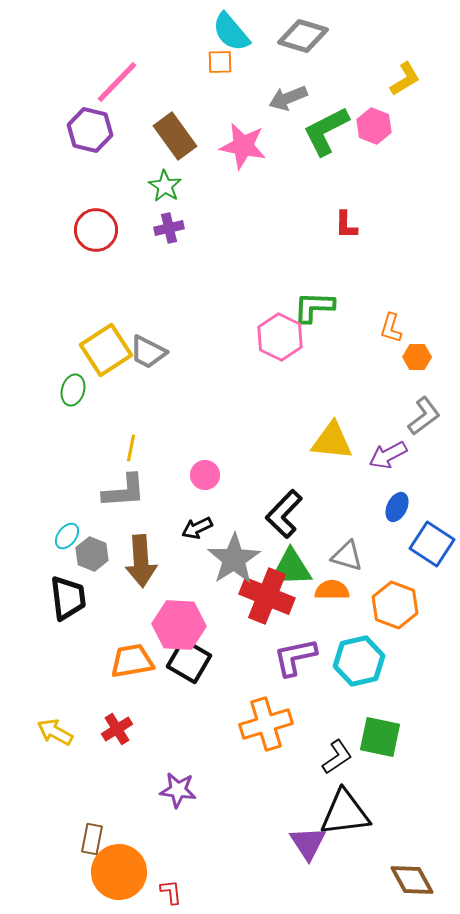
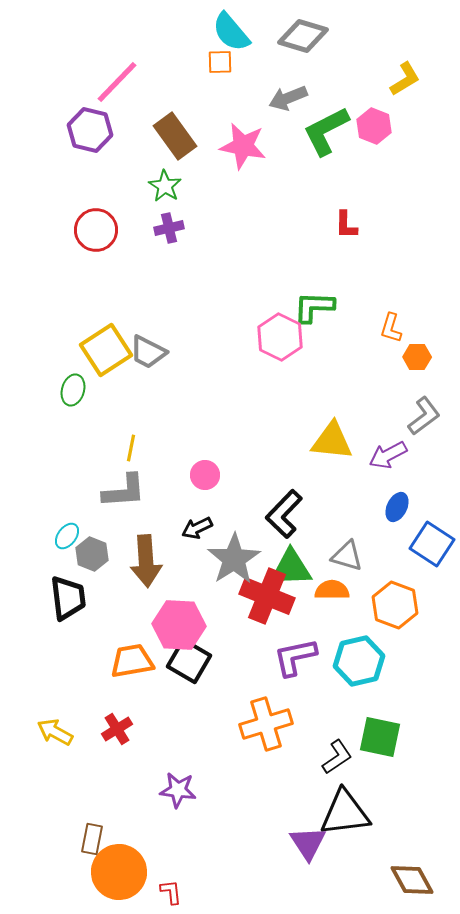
brown arrow at (141, 561): moved 5 px right
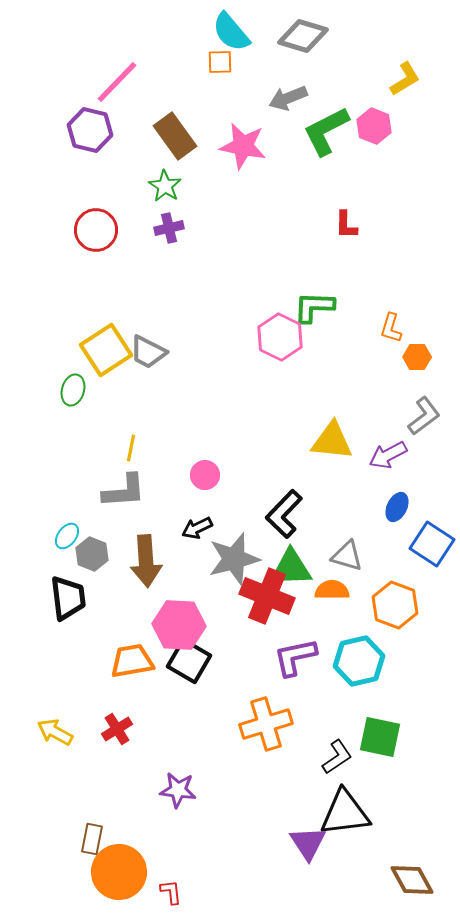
gray star at (234, 559): rotated 18 degrees clockwise
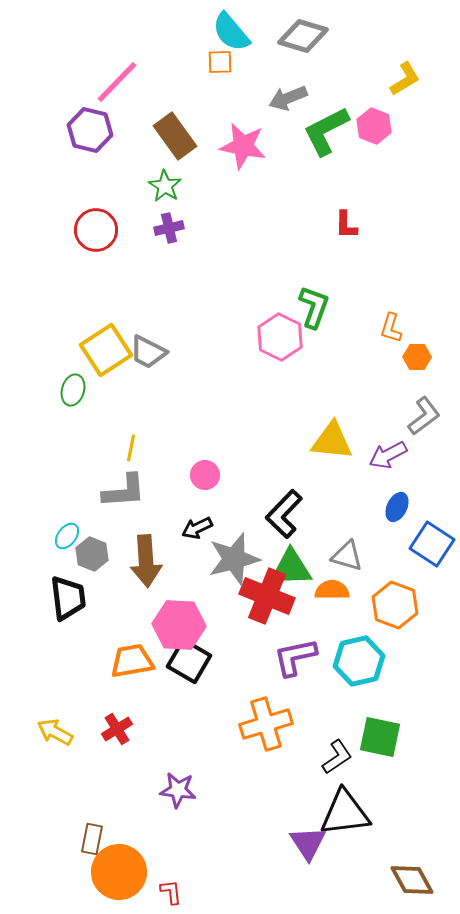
green L-shape at (314, 307): rotated 108 degrees clockwise
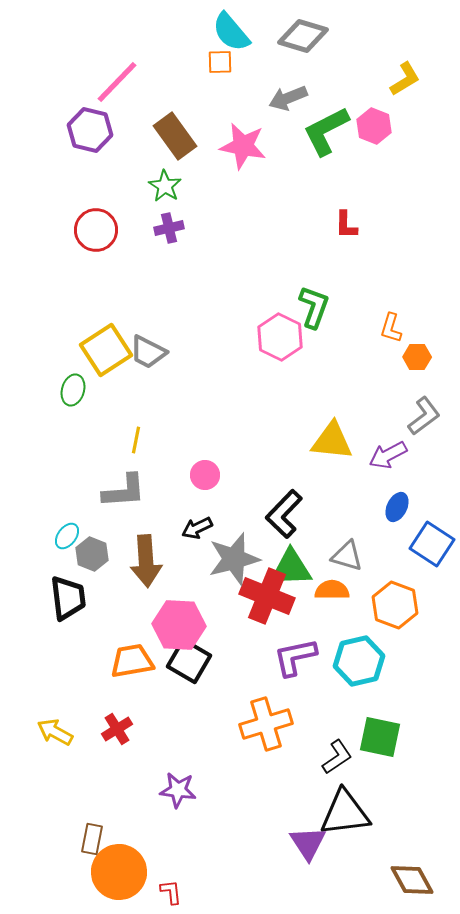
yellow line at (131, 448): moved 5 px right, 8 px up
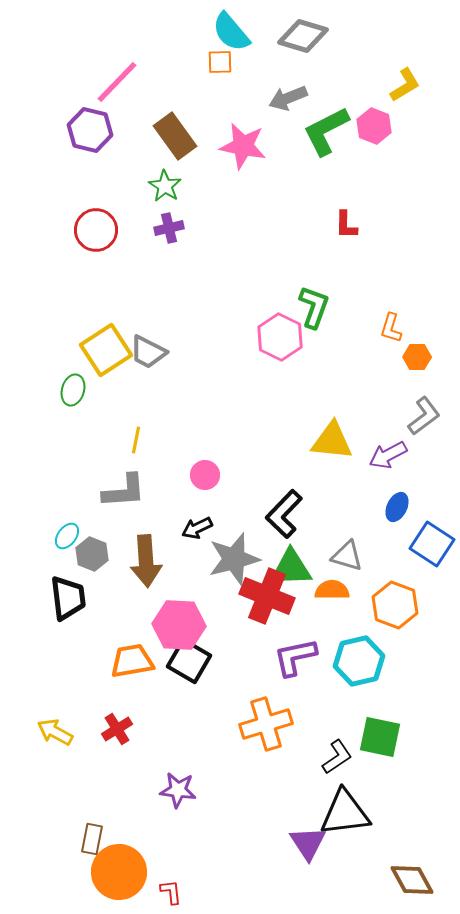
yellow L-shape at (405, 79): moved 6 px down
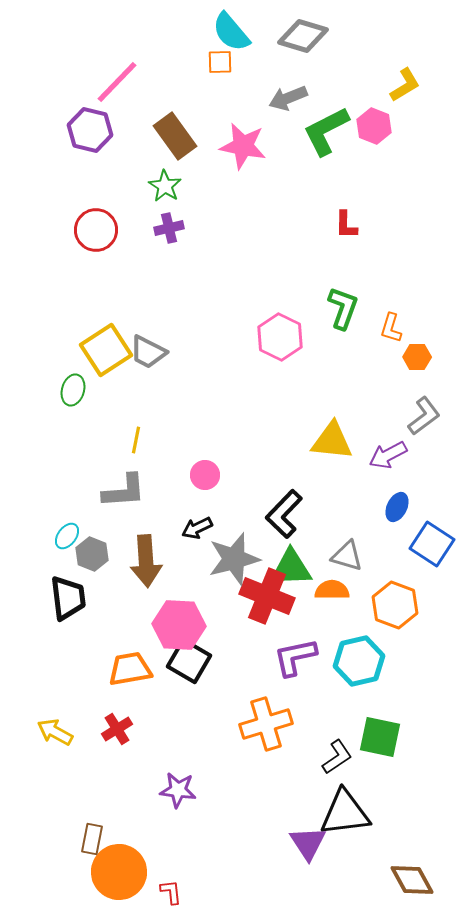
green L-shape at (314, 307): moved 29 px right, 1 px down
orange trapezoid at (132, 661): moved 2 px left, 8 px down
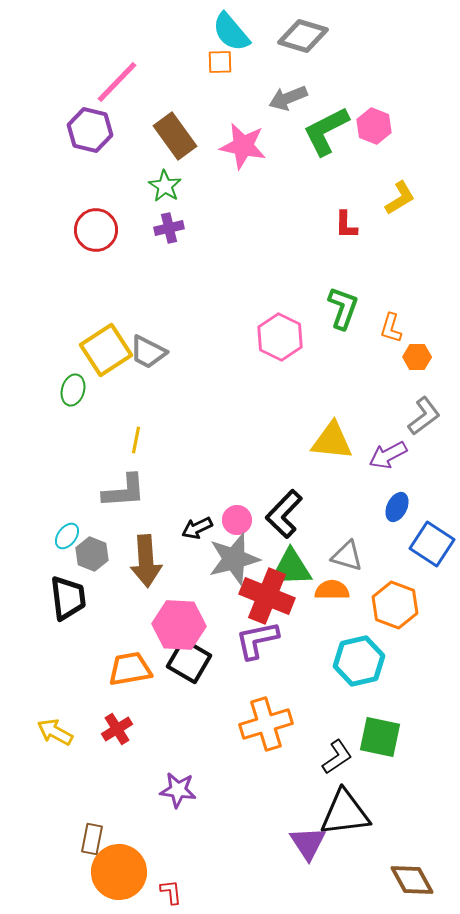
yellow L-shape at (405, 85): moved 5 px left, 113 px down
pink circle at (205, 475): moved 32 px right, 45 px down
purple L-shape at (295, 657): moved 38 px left, 17 px up
